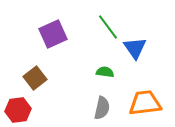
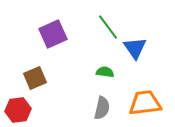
brown square: rotated 15 degrees clockwise
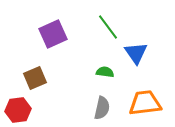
blue triangle: moved 1 px right, 5 px down
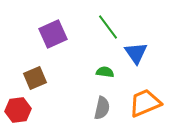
orange trapezoid: rotated 16 degrees counterclockwise
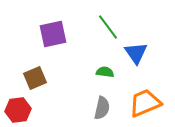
purple square: rotated 12 degrees clockwise
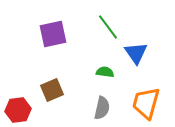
brown square: moved 17 px right, 12 px down
orange trapezoid: moved 1 px right; rotated 52 degrees counterclockwise
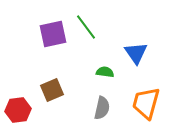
green line: moved 22 px left
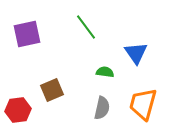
purple square: moved 26 px left
orange trapezoid: moved 3 px left, 1 px down
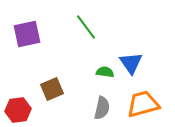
blue triangle: moved 5 px left, 10 px down
brown square: moved 1 px up
orange trapezoid: rotated 60 degrees clockwise
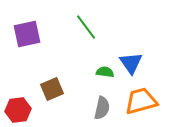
orange trapezoid: moved 2 px left, 3 px up
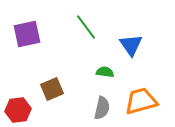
blue triangle: moved 18 px up
